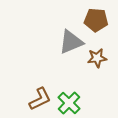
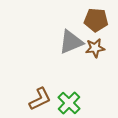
brown star: moved 2 px left, 10 px up
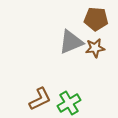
brown pentagon: moved 1 px up
green cross: rotated 15 degrees clockwise
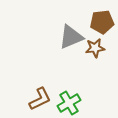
brown pentagon: moved 6 px right, 3 px down; rotated 10 degrees counterclockwise
gray triangle: moved 5 px up
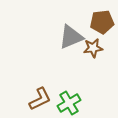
brown star: moved 2 px left
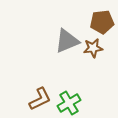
gray triangle: moved 4 px left, 4 px down
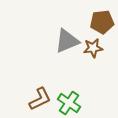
green cross: rotated 25 degrees counterclockwise
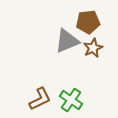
brown pentagon: moved 14 px left
brown star: rotated 18 degrees counterclockwise
green cross: moved 2 px right, 3 px up
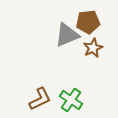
gray triangle: moved 6 px up
